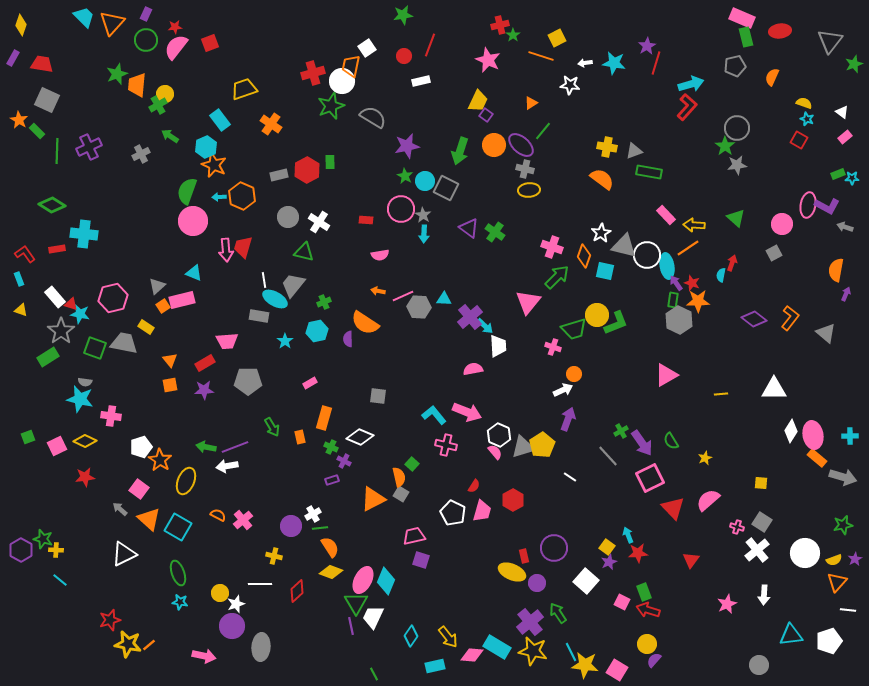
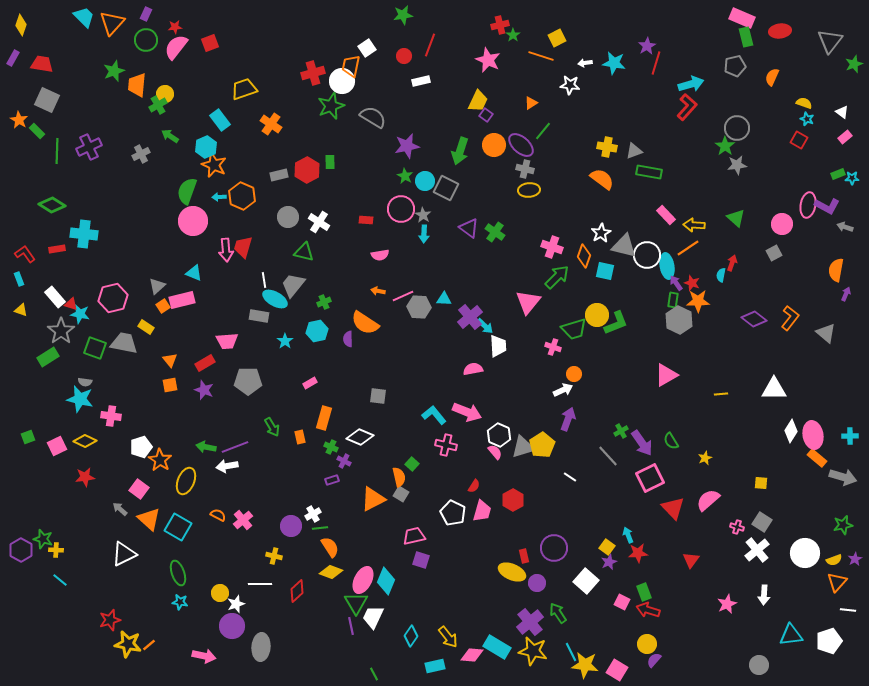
green star at (117, 74): moved 3 px left, 3 px up
purple star at (204, 390): rotated 24 degrees clockwise
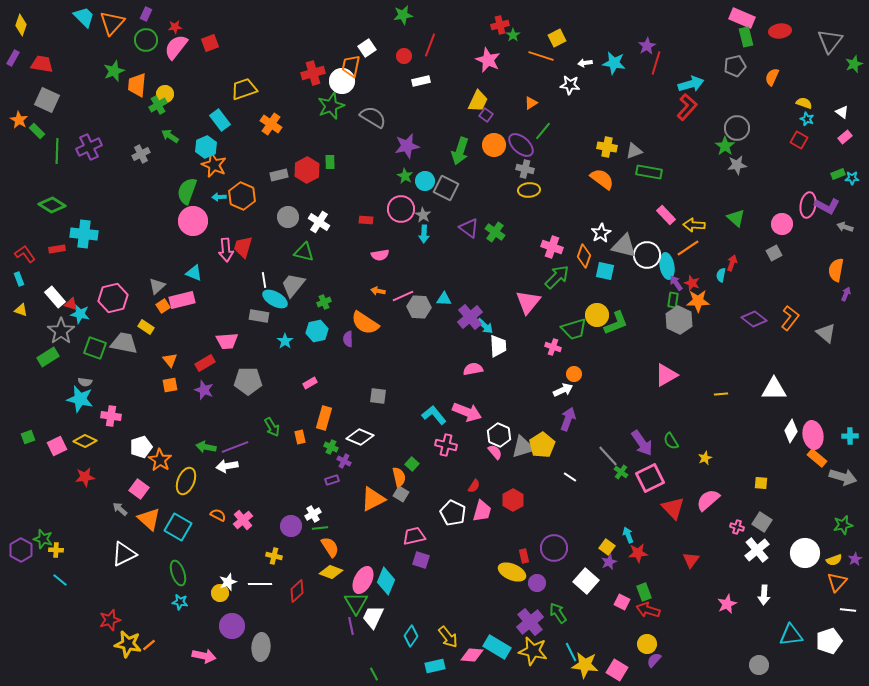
green cross at (621, 431): moved 41 px down; rotated 24 degrees counterclockwise
white star at (236, 604): moved 8 px left, 22 px up
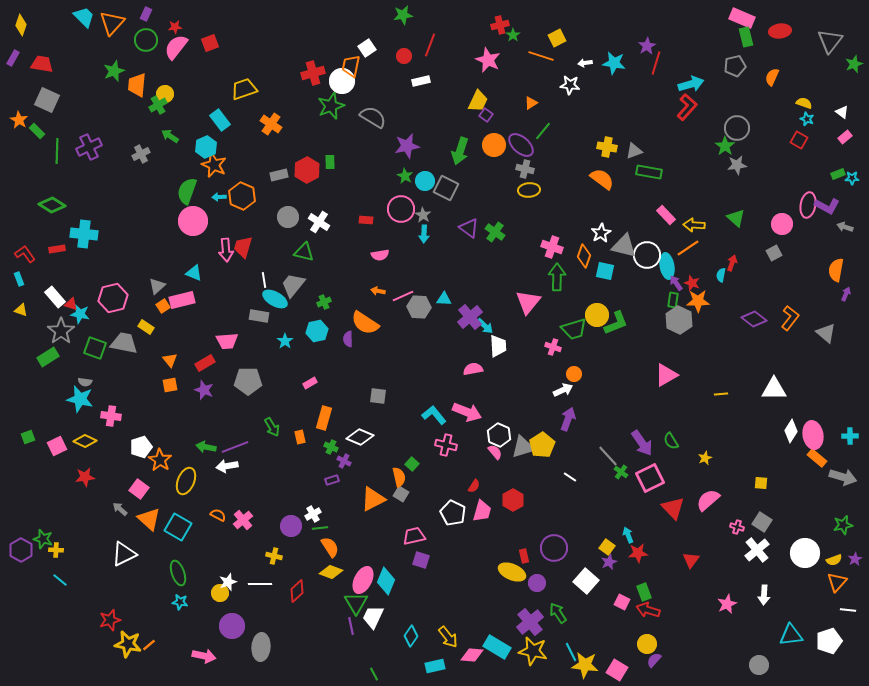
green arrow at (557, 277): rotated 44 degrees counterclockwise
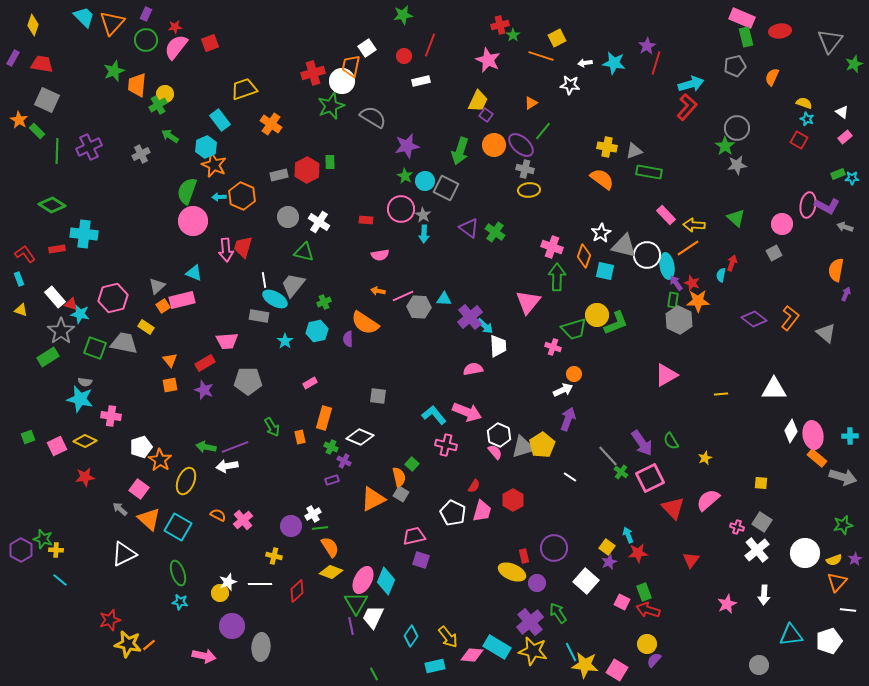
yellow diamond at (21, 25): moved 12 px right
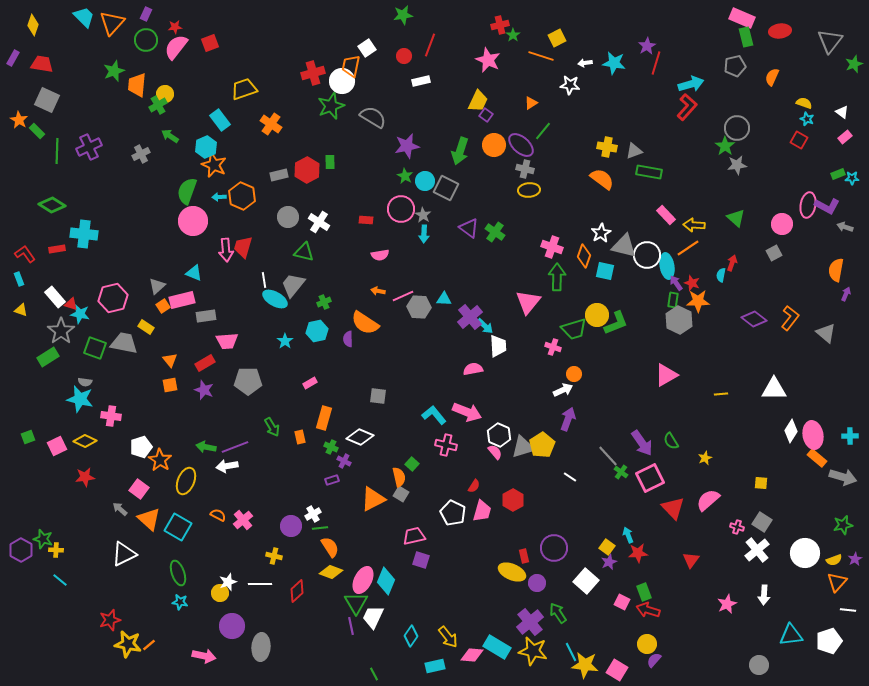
gray rectangle at (259, 316): moved 53 px left; rotated 18 degrees counterclockwise
